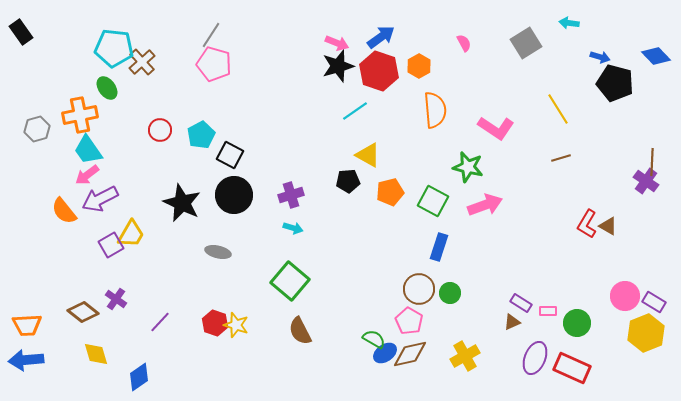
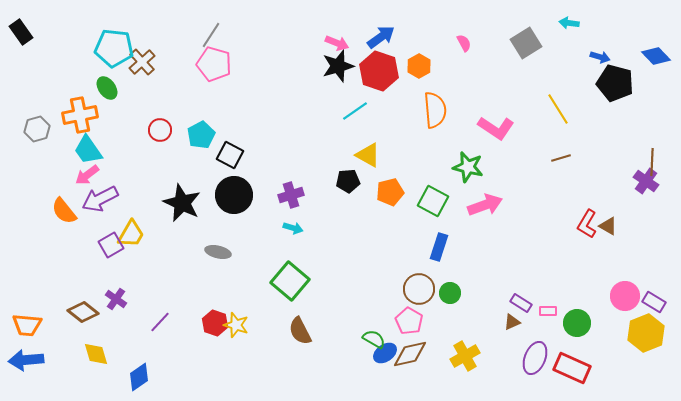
orange trapezoid at (27, 325): rotated 8 degrees clockwise
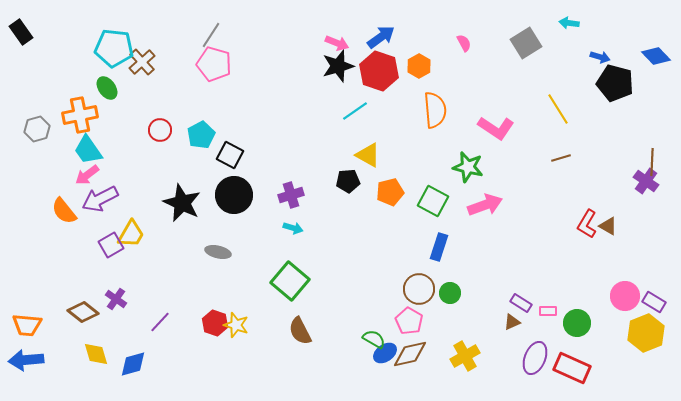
blue diamond at (139, 377): moved 6 px left, 13 px up; rotated 20 degrees clockwise
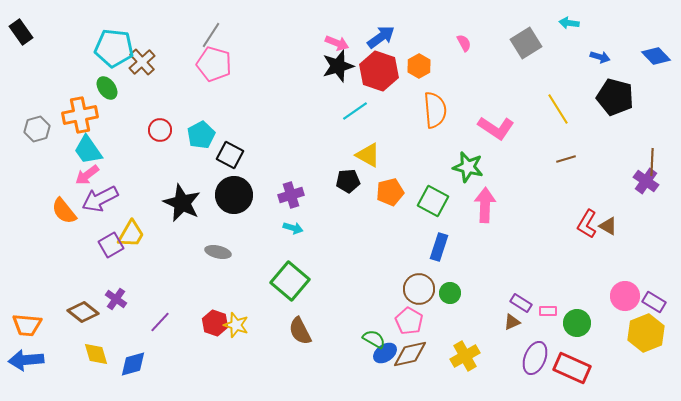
black pentagon at (615, 83): moved 14 px down
brown line at (561, 158): moved 5 px right, 1 px down
pink arrow at (485, 205): rotated 68 degrees counterclockwise
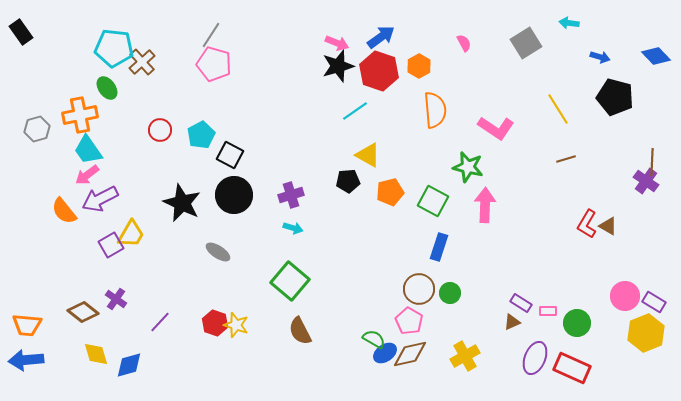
gray ellipse at (218, 252): rotated 20 degrees clockwise
blue diamond at (133, 364): moved 4 px left, 1 px down
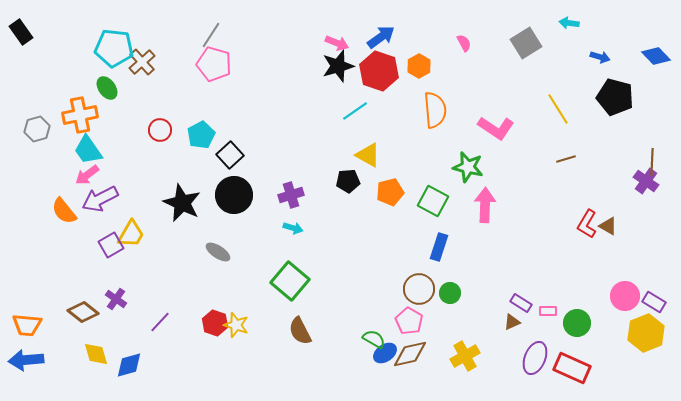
black square at (230, 155): rotated 20 degrees clockwise
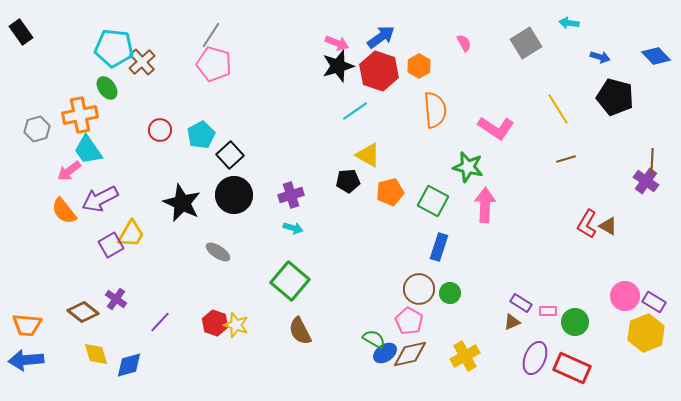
pink arrow at (87, 175): moved 18 px left, 4 px up
green circle at (577, 323): moved 2 px left, 1 px up
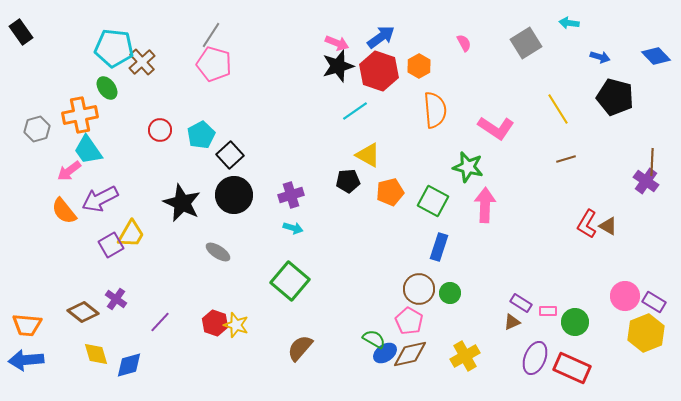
brown semicircle at (300, 331): moved 17 px down; rotated 68 degrees clockwise
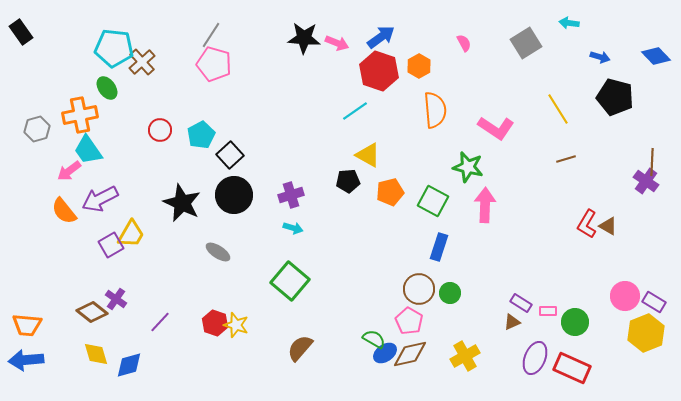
black star at (338, 66): moved 34 px left, 28 px up; rotated 20 degrees clockwise
brown diamond at (83, 312): moved 9 px right
